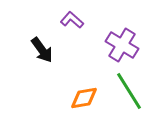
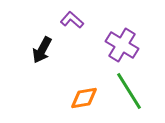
black arrow: rotated 64 degrees clockwise
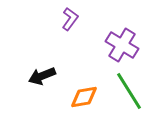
purple L-shape: moved 2 px left, 1 px up; rotated 85 degrees clockwise
black arrow: moved 26 px down; rotated 40 degrees clockwise
orange diamond: moved 1 px up
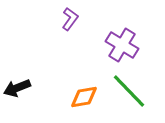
black arrow: moved 25 px left, 12 px down
green line: rotated 12 degrees counterclockwise
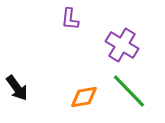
purple L-shape: rotated 150 degrees clockwise
black arrow: rotated 104 degrees counterclockwise
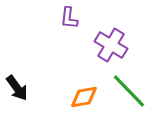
purple L-shape: moved 1 px left, 1 px up
purple cross: moved 11 px left
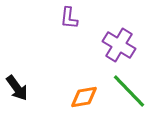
purple cross: moved 8 px right
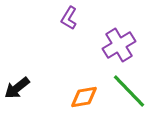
purple L-shape: rotated 25 degrees clockwise
purple cross: rotated 28 degrees clockwise
black arrow: rotated 88 degrees clockwise
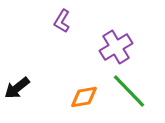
purple L-shape: moved 7 px left, 3 px down
purple cross: moved 3 px left, 2 px down
